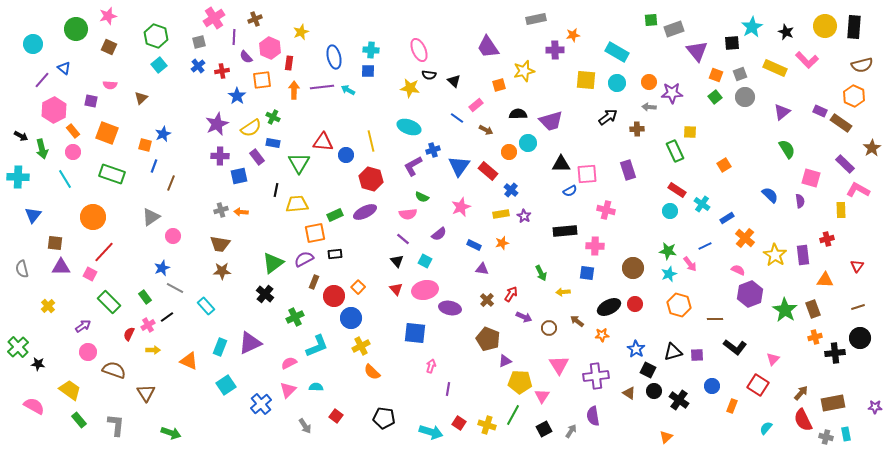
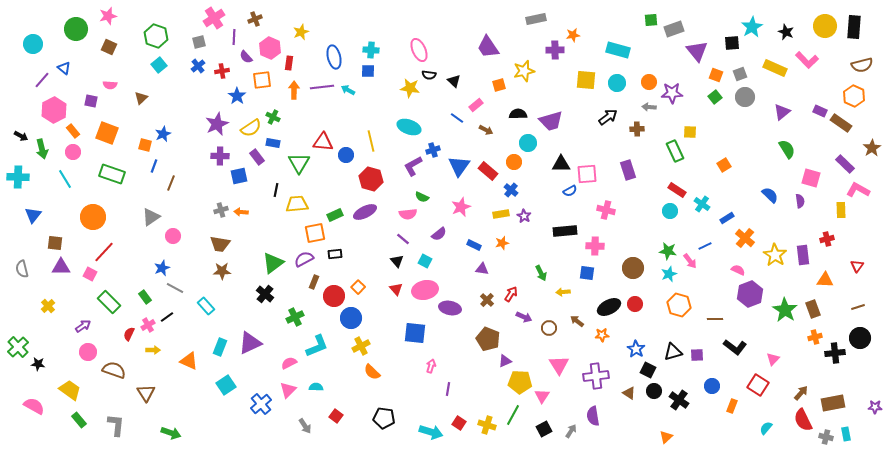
cyan rectangle at (617, 52): moved 1 px right, 2 px up; rotated 15 degrees counterclockwise
orange circle at (509, 152): moved 5 px right, 10 px down
pink arrow at (690, 264): moved 3 px up
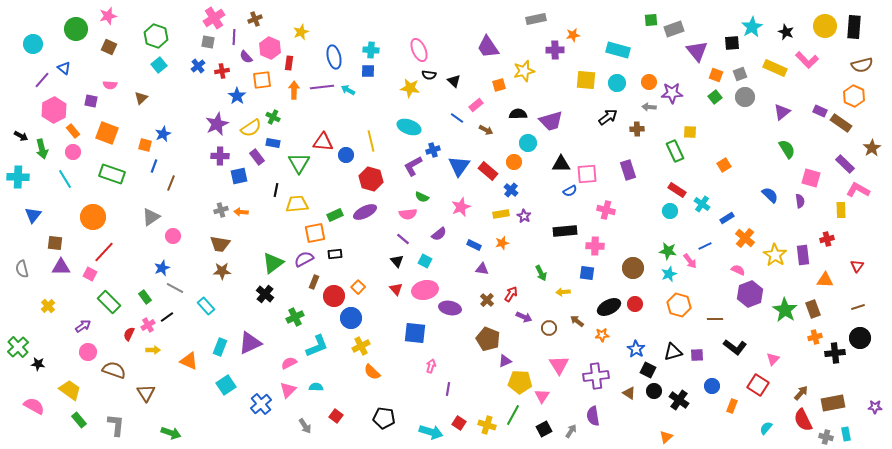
gray square at (199, 42): moved 9 px right; rotated 24 degrees clockwise
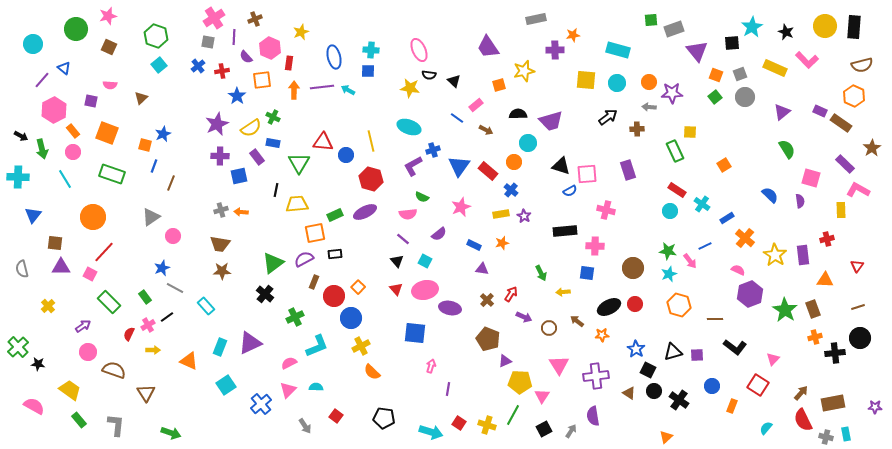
black triangle at (561, 164): moved 2 px down; rotated 18 degrees clockwise
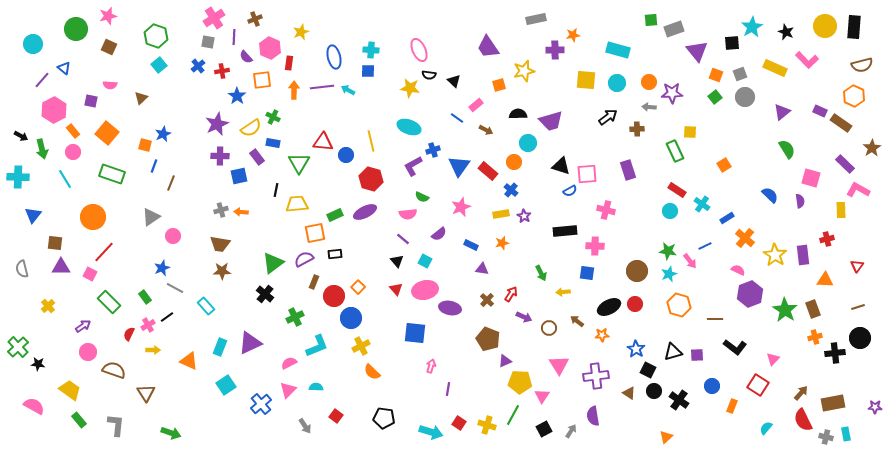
orange square at (107, 133): rotated 20 degrees clockwise
blue rectangle at (474, 245): moved 3 px left
brown circle at (633, 268): moved 4 px right, 3 px down
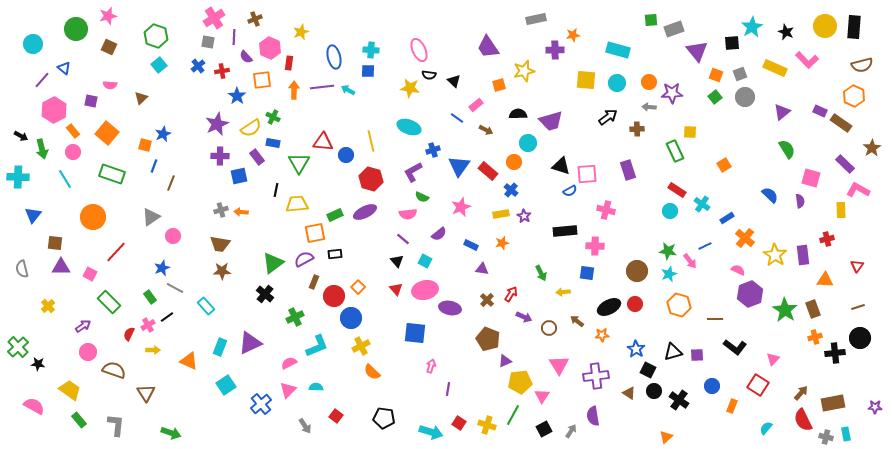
purple L-shape at (413, 166): moved 6 px down
red line at (104, 252): moved 12 px right
green rectangle at (145, 297): moved 5 px right
yellow pentagon at (520, 382): rotated 10 degrees counterclockwise
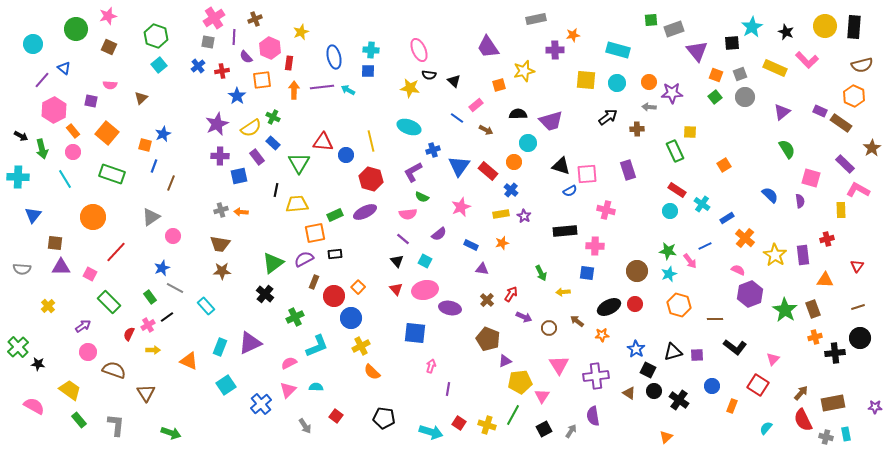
blue rectangle at (273, 143): rotated 32 degrees clockwise
gray semicircle at (22, 269): rotated 72 degrees counterclockwise
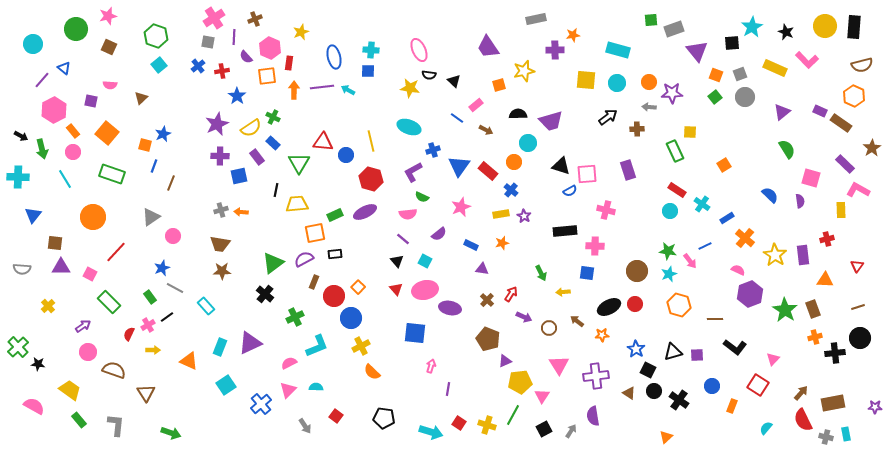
orange square at (262, 80): moved 5 px right, 4 px up
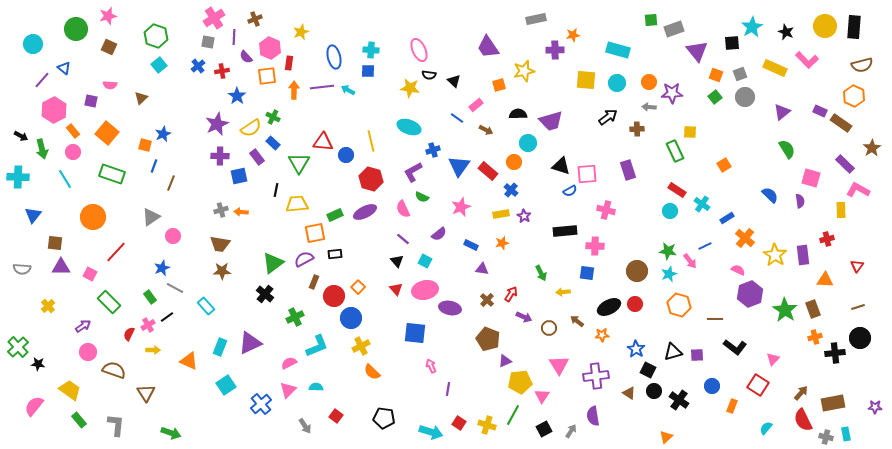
pink semicircle at (408, 214): moved 5 px left, 5 px up; rotated 72 degrees clockwise
pink arrow at (431, 366): rotated 40 degrees counterclockwise
pink semicircle at (34, 406): rotated 80 degrees counterclockwise
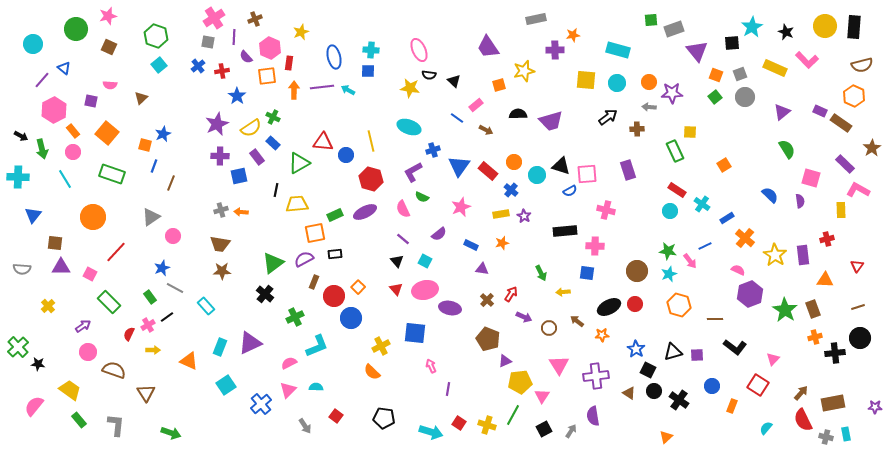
cyan circle at (528, 143): moved 9 px right, 32 px down
green triangle at (299, 163): rotated 30 degrees clockwise
yellow cross at (361, 346): moved 20 px right
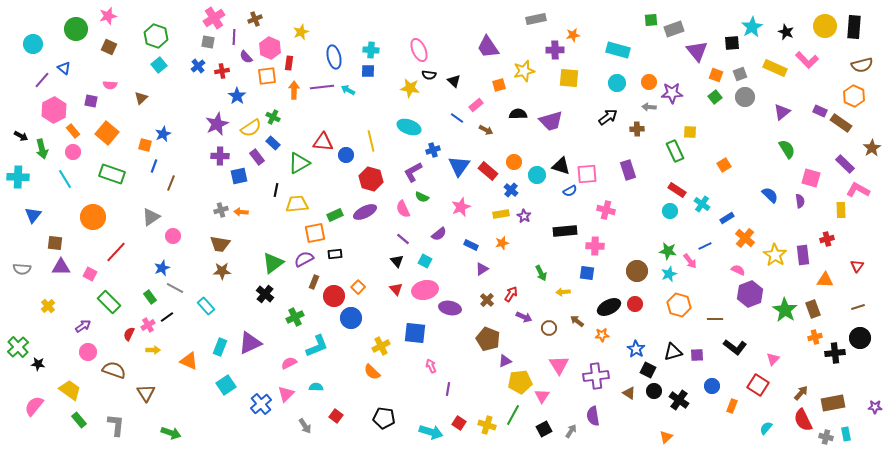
yellow square at (586, 80): moved 17 px left, 2 px up
purple triangle at (482, 269): rotated 40 degrees counterclockwise
pink triangle at (288, 390): moved 2 px left, 4 px down
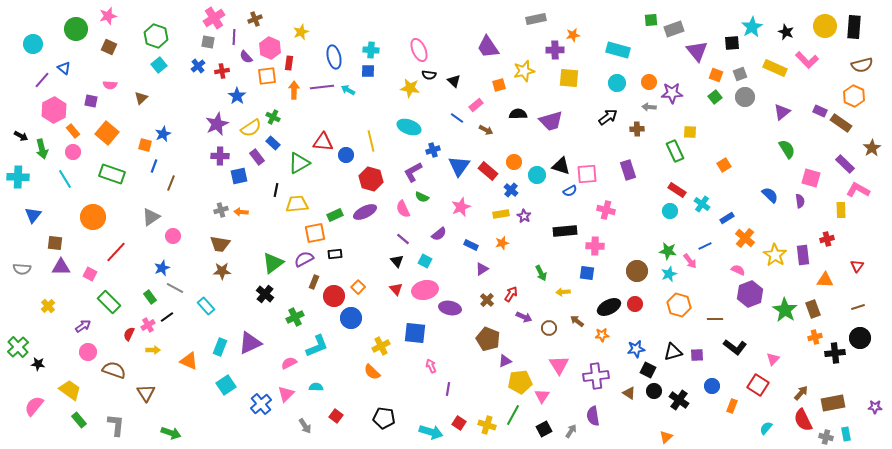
blue star at (636, 349): rotated 30 degrees clockwise
